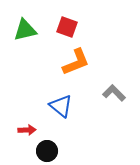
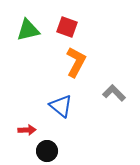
green triangle: moved 3 px right
orange L-shape: rotated 40 degrees counterclockwise
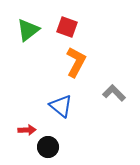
green triangle: rotated 25 degrees counterclockwise
black circle: moved 1 px right, 4 px up
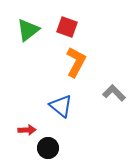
black circle: moved 1 px down
